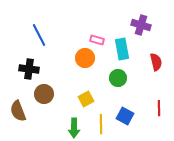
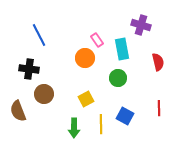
pink rectangle: rotated 40 degrees clockwise
red semicircle: moved 2 px right
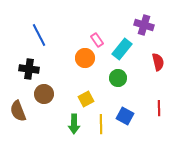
purple cross: moved 3 px right
cyan rectangle: rotated 50 degrees clockwise
green arrow: moved 4 px up
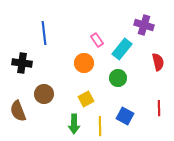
blue line: moved 5 px right, 2 px up; rotated 20 degrees clockwise
orange circle: moved 1 px left, 5 px down
black cross: moved 7 px left, 6 px up
yellow line: moved 1 px left, 2 px down
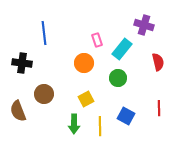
pink rectangle: rotated 16 degrees clockwise
blue square: moved 1 px right
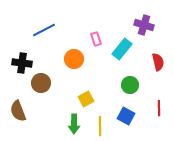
blue line: moved 3 px up; rotated 70 degrees clockwise
pink rectangle: moved 1 px left, 1 px up
orange circle: moved 10 px left, 4 px up
green circle: moved 12 px right, 7 px down
brown circle: moved 3 px left, 11 px up
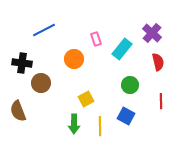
purple cross: moved 8 px right, 8 px down; rotated 24 degrees clockwise
red line: moved 2 px right, 7 px up
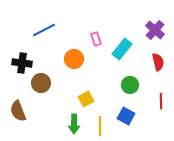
purple cross: moved 3 px right, 3 px up
